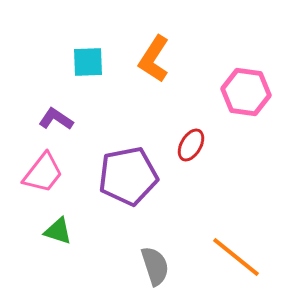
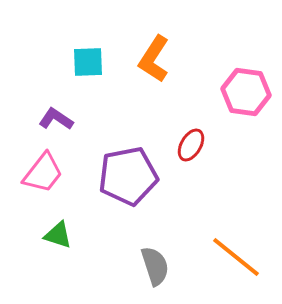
green triangle: moved 4 px down
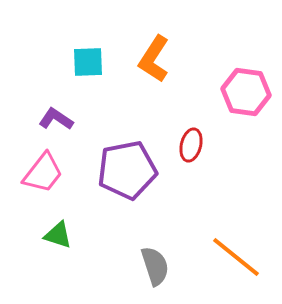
red ellipse: rotated 16 degrees counterclockwise
purple pentagon: moved 1 px left, 6 px up
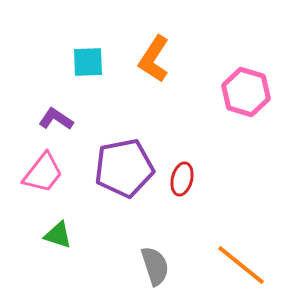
pink hexagon: rotated 9 degrees clockwise
red ellipse: moved 9 px left, 34 px down
purple pentagon: moved 3 px left, 2 px up
orange line: moved 5 px right, 8 px down
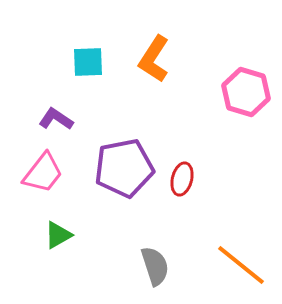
green triangle: rotated 48 degrees counterclockwise
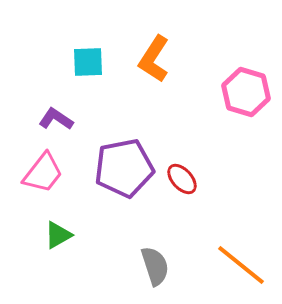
red ellipse: rotated 56 degrees counterclockwise
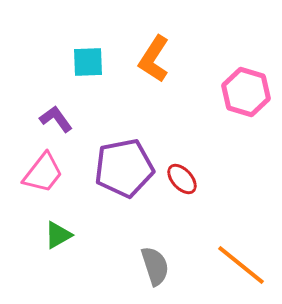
purple L-shape: rotated 20 degrees clockwise
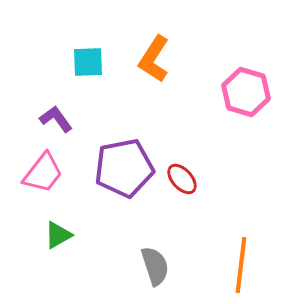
orange line: rotated 58 degrees clockwise
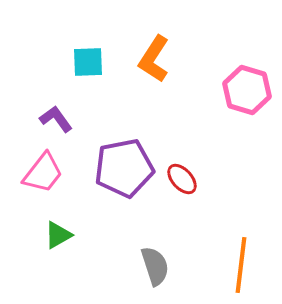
pink hexagon: moved 1 px right, 2 px up
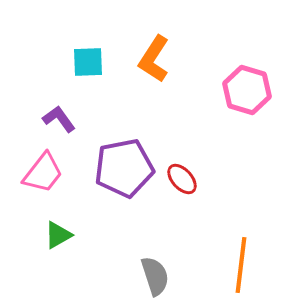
purple L-shape: moved 3 px right
gray semicircle: moved 10 px down
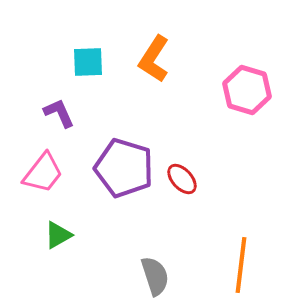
purple L-shape: moved 6 px up; rotated 12 degrees clockwise
purple pentagon: rotated 28 degrees clockwise
